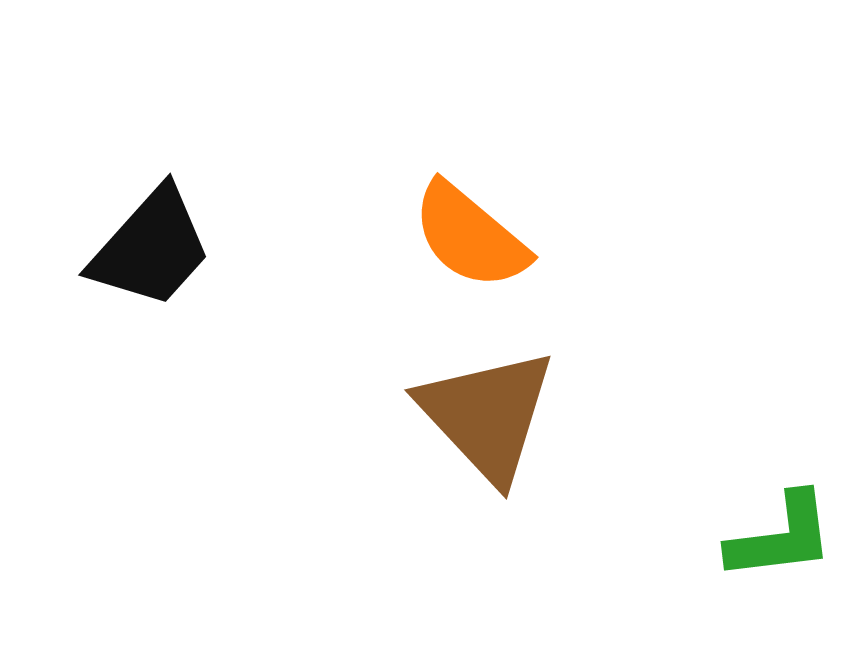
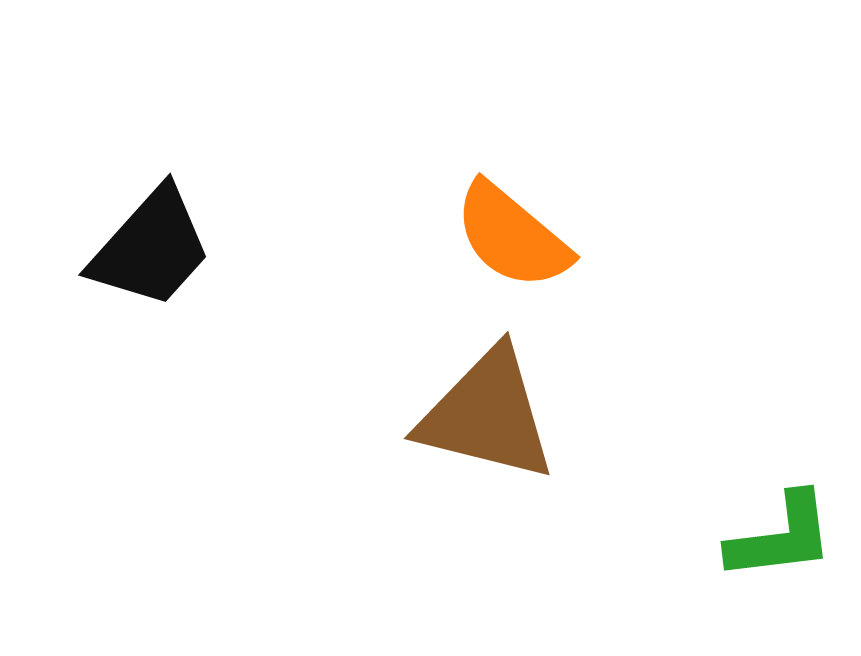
orange semicircle: moved 42 px right
brown triangle: rotated 33 degrees counterclockwise
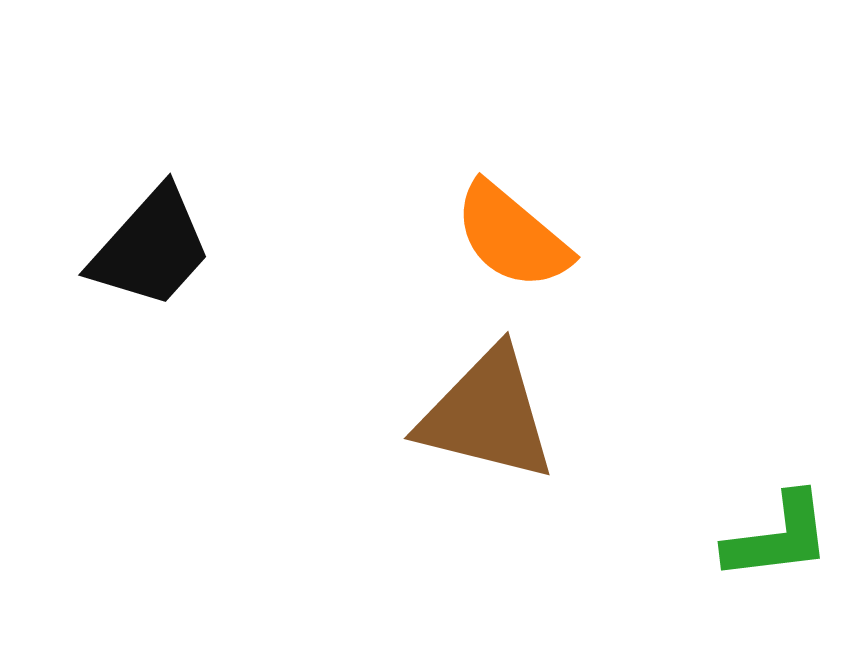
green L-shape: moved 3 px left
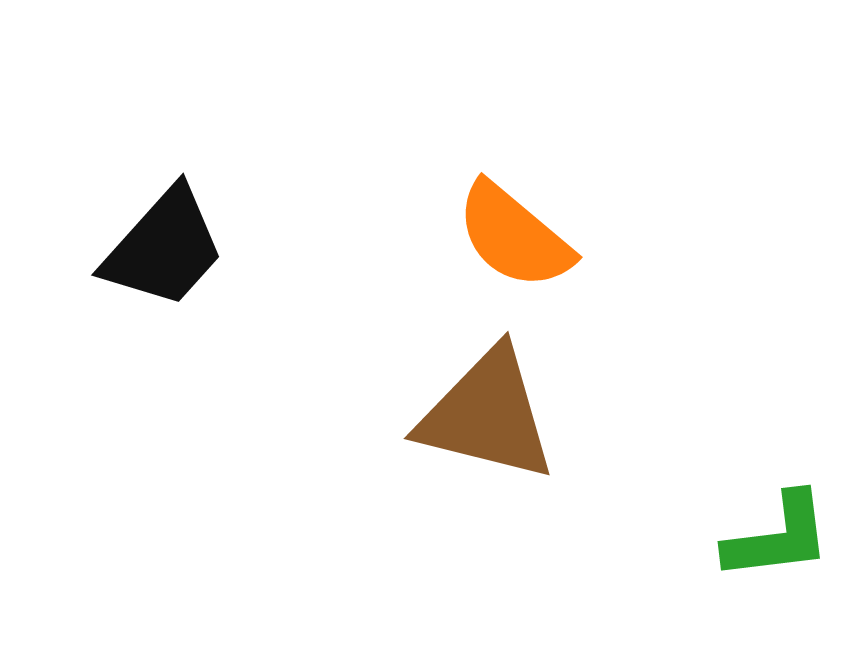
orange semicircle: moved 2 px right
black trapezoid: moved 13 px right
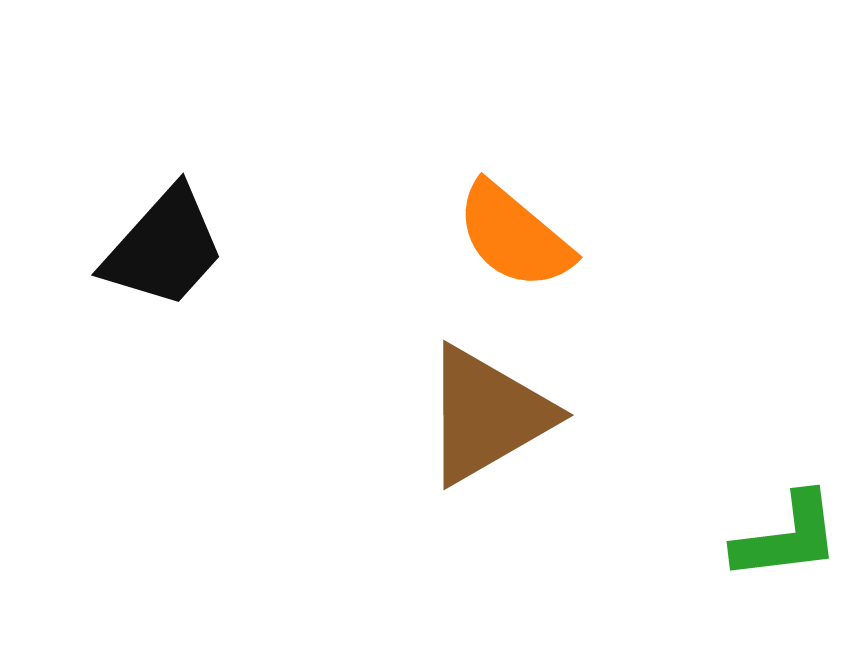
brown triangle: rotated 44 degrees counterclockwise
green L-shape: moved 9 px right
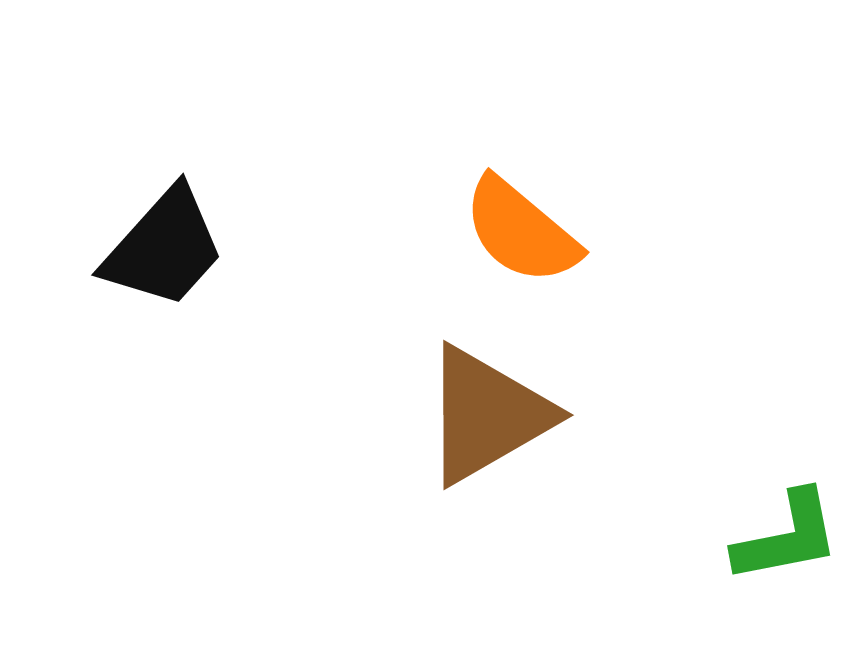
orange semicircle: moved 7 px right, 5 px up
green L-shape: rotated 4 degrees counterclockwise
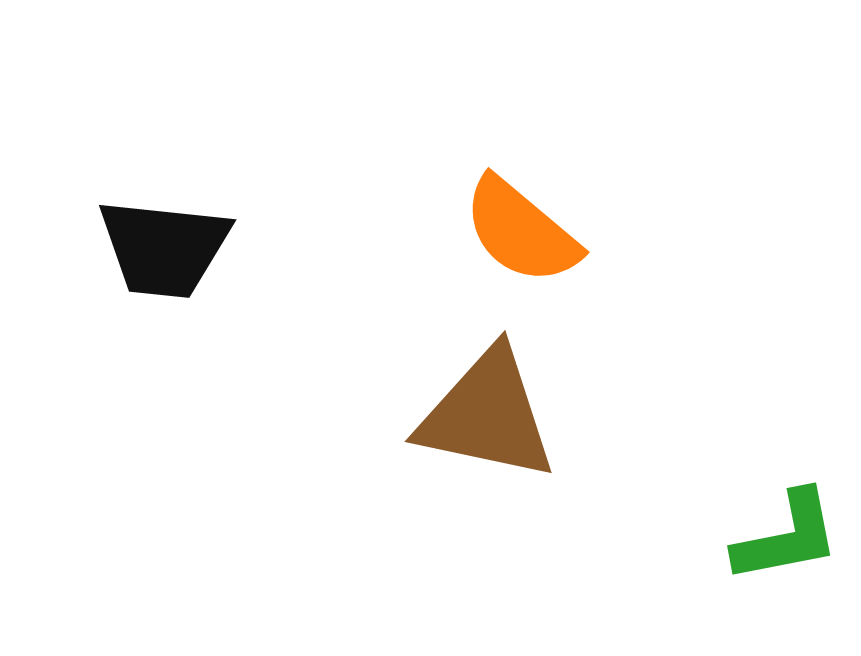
black trapezoid: rotated 54 degrees clockwise
brown triangle: rotated 42 degrees clockwise
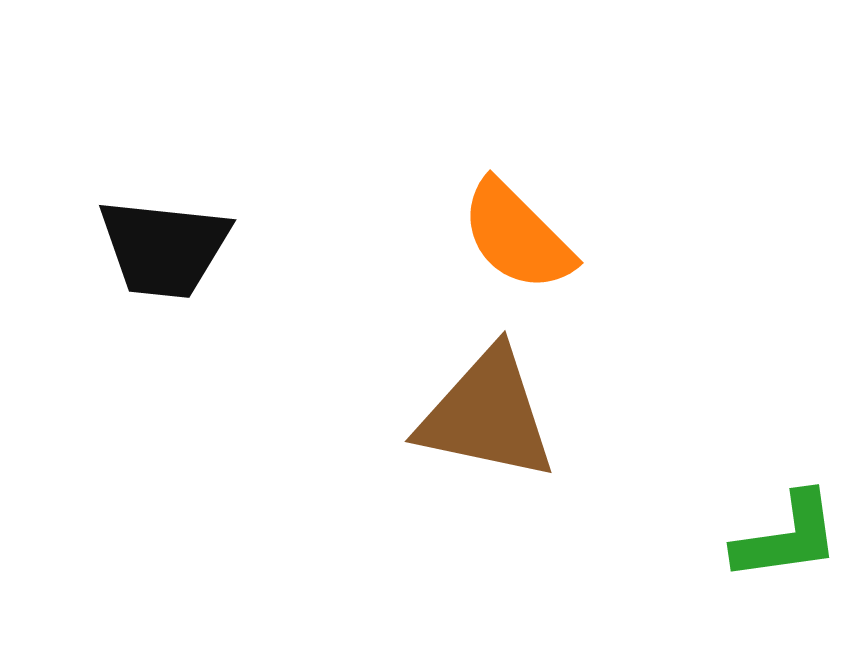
orange semicircle: moved 4 px left, 5 px down; rotated 5 degrees clockwise
green L-shape: rotated 3 degrees clockwise
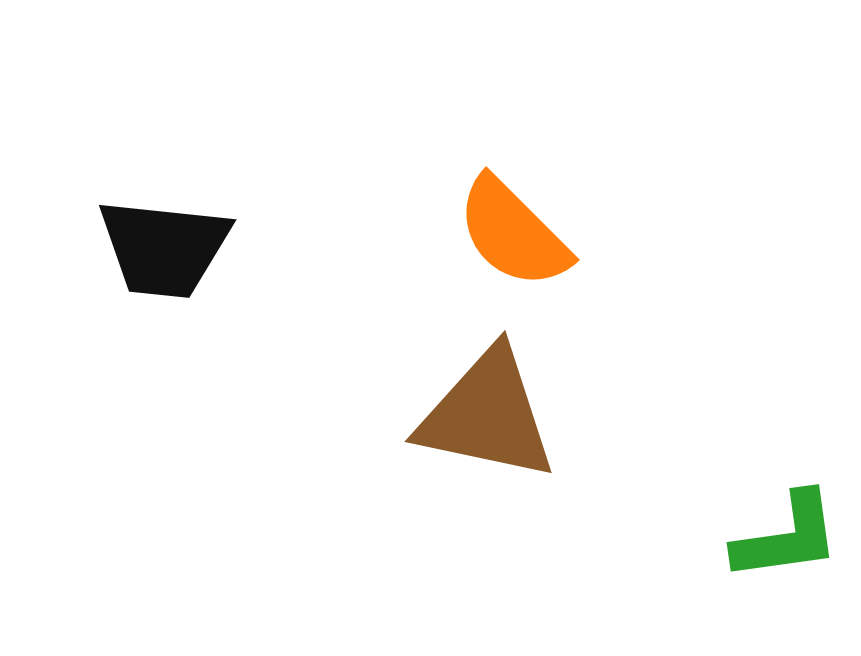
orange semicircle: moved 4 px left, 3 px up
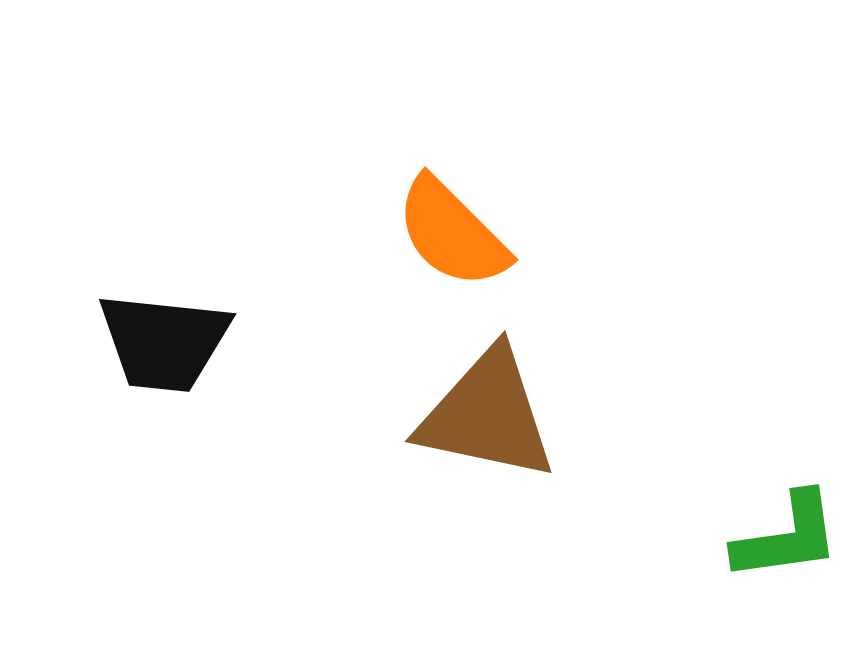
orange semicircle: moved 61 px left
black trapezoid: moved 94 px down
